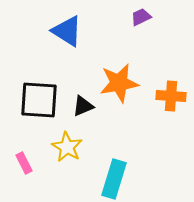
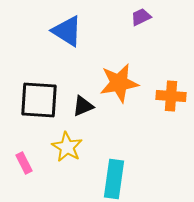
cyan rectangle: rotated 9 degrees counterclockwise
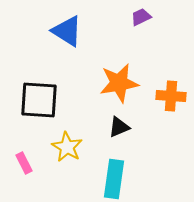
black triangle: moved 36 px right, 21 px down
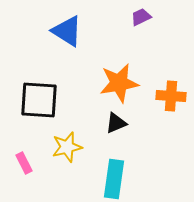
black triangle: moved 3 px left, 4 px up
yellow star: rotated 28 degrees clockwise
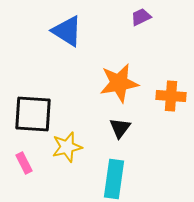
black square: moved 6 px left, 14 px down
black triangle: moved 4 px right, 5 px down; rotated 30 degrees counterclockwise
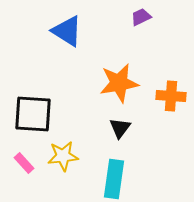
yellow star: moved 4 px left, 9 px down; rotated 8 degrees clockwise
pink rectangle: rotated 15 degrees counterclockwise
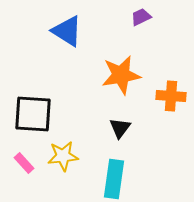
orange star: moved 2 px right, 8 px up
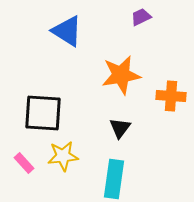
black square: moved 10 px right, 1 px up
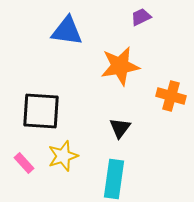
blue triangle: rotated 24 degrees counterclockwise
orange star: moved 1 px left, 9 px up
orange cross: rotated 12 degrees clockwise
black square: moved 2 px left, 2 px up
yellow star: rotated 12 degrees counterclockwise
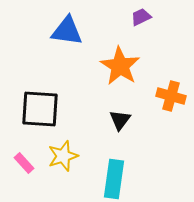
orange star: rotated 30 degrees counterclockwise
black square: moved 1 px left, 2 px up
black triangle: moved 8 px up
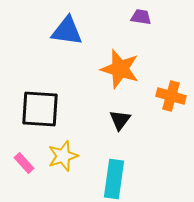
purple trapezoid: rotated 35 degrees clockwise
orange star: moved 3 px down; rotated 15 degrees counterclockwise
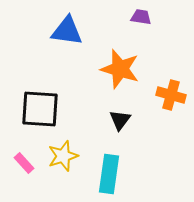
orange cross: moved 1 px up
cyan rectangle: moved 5 px left, 5 px up
